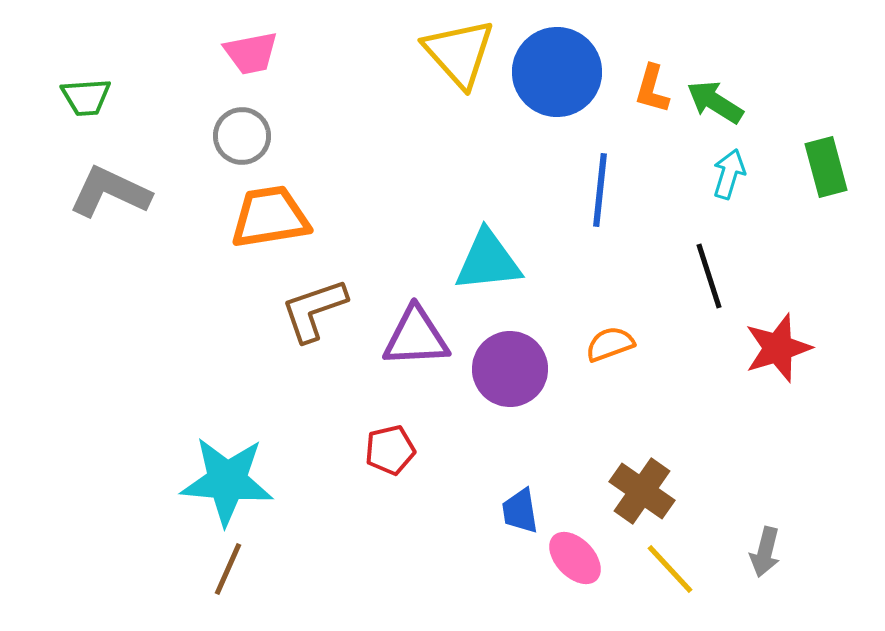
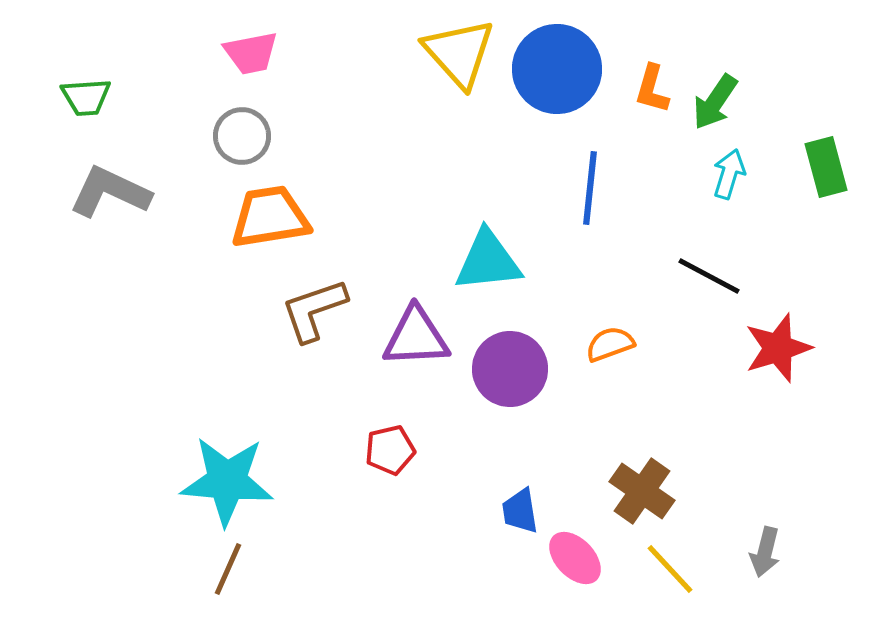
blue circle: moved 3 px up
green arrow: rotated 88 degrees counterclockwise
blue line: moved 10 px left, 2 px up
black line: rotated 44 degrees counterclockwise
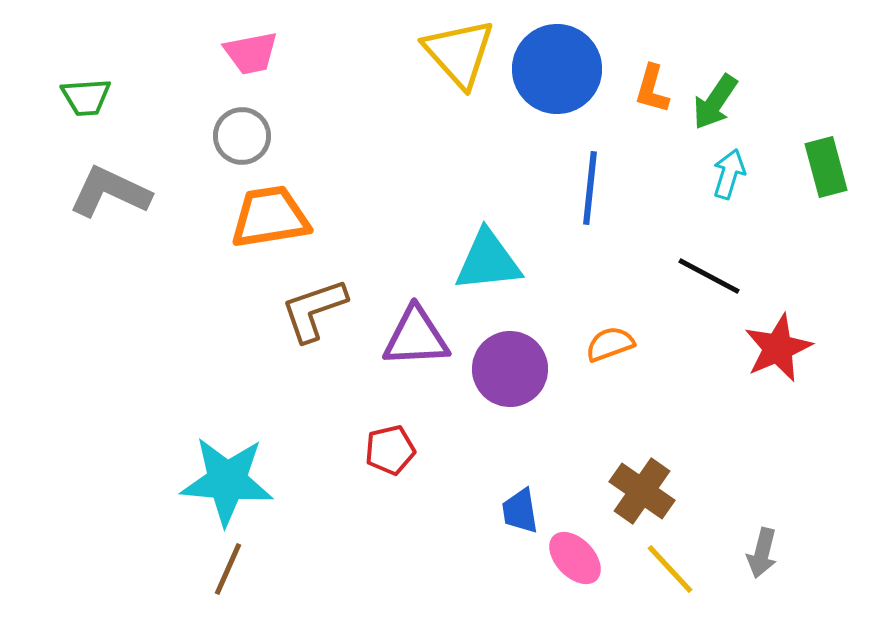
red star: rotated 6 degrees counterclockwise
gray arrow: moved 3 px left, 1 px down
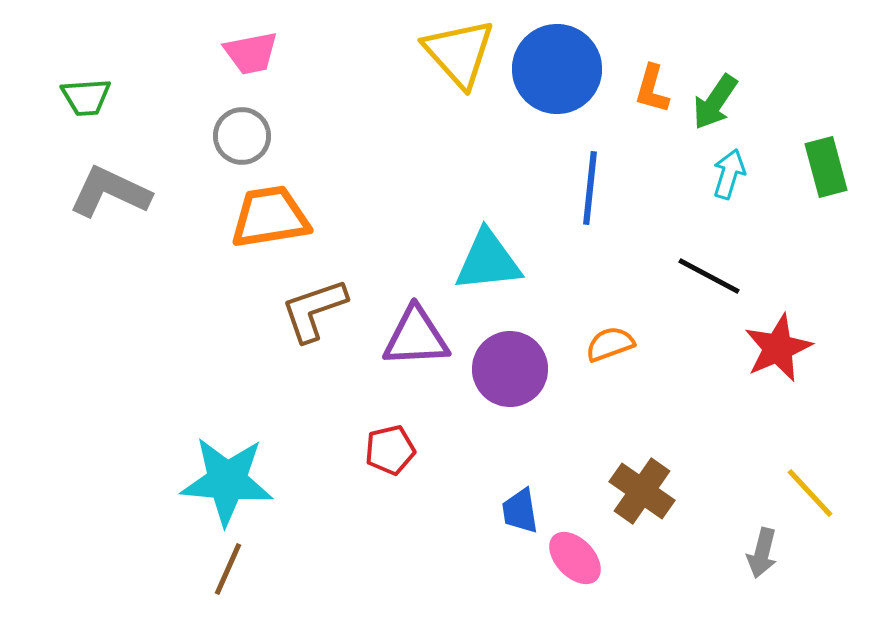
yellow line: moved 140 px right, 76 px up
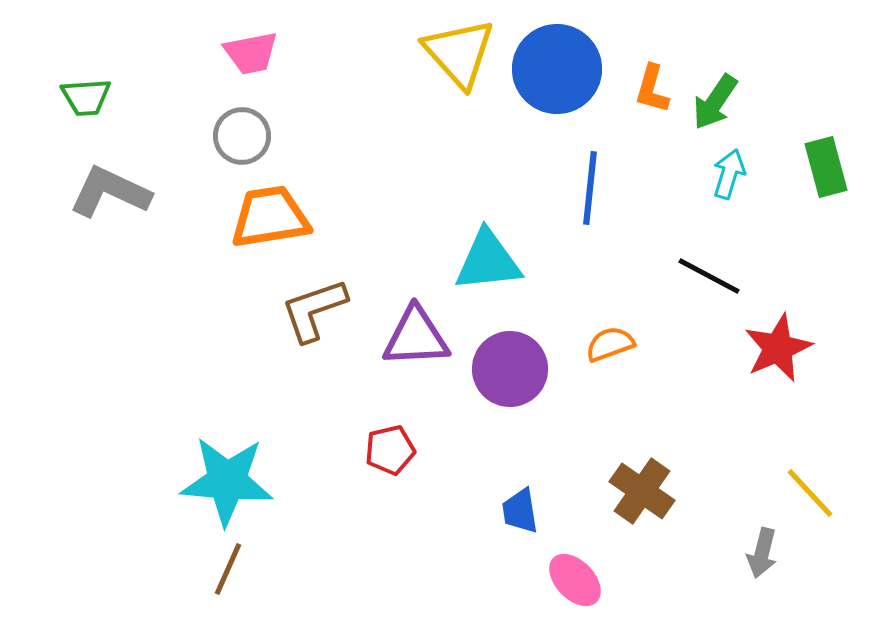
pink ellipse: moved 22 px down
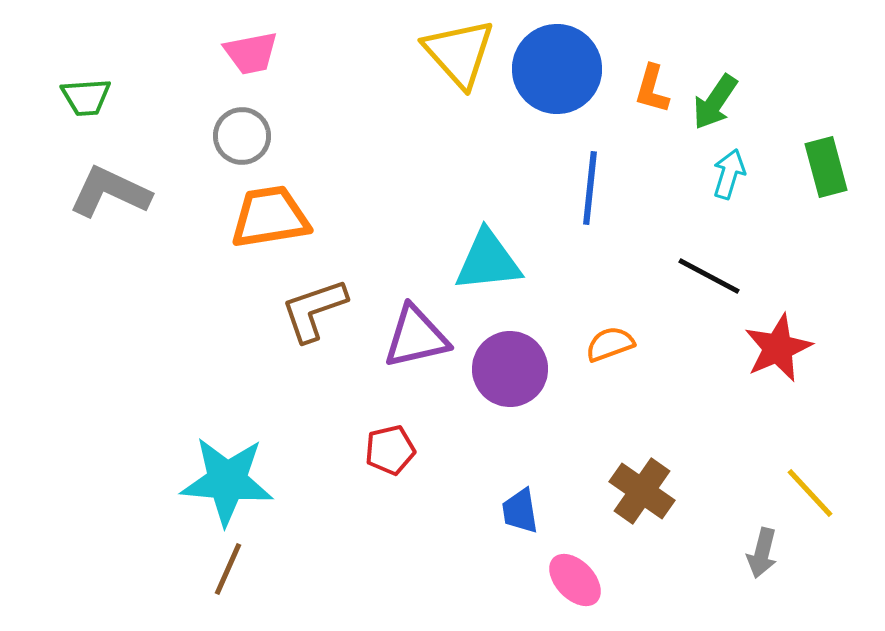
purple triangle: rotated 10 degrees counterclockwise
